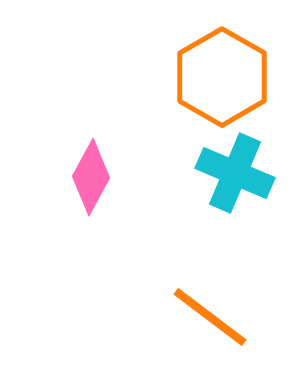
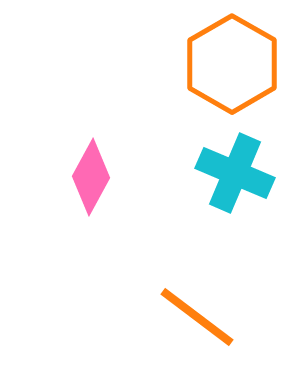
orange hexagon: moved 10 px right, 13 px up
orange line: moved 13 px left
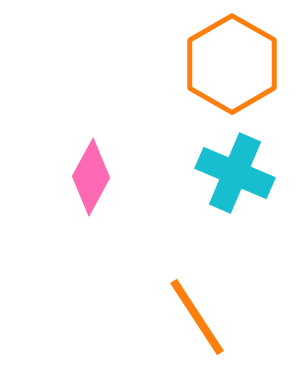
orange line: rotated 20 degrees clockwise
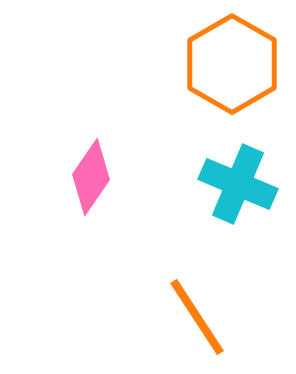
cyan cross: moved 3 px right, 11 px down
pink diamond: rotated 6 degrees clockwise
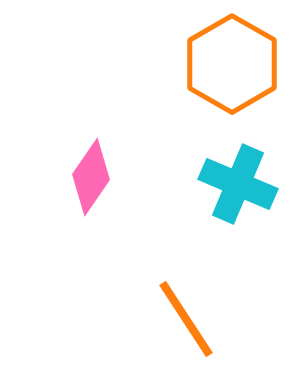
orange line: moved 11 px left, 2 px down
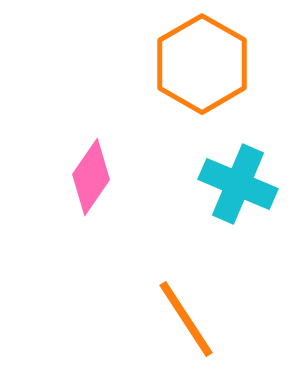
orange hexagon: moved 30 px left
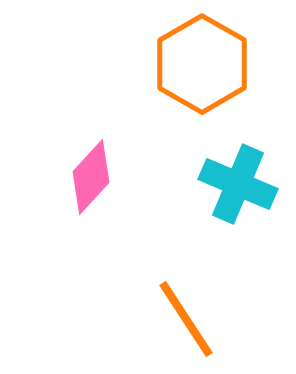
pink diamond: rotated 8 degrees clockwise
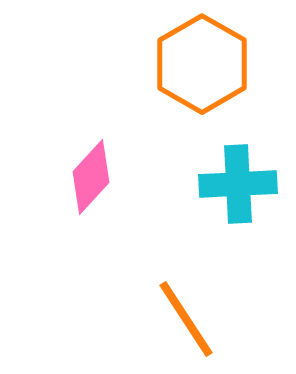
cyan cross: rotated 26 degrees counterclockwise
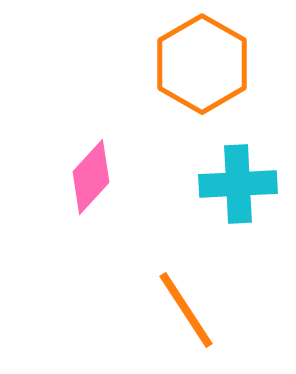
orange line: moved 9 px up
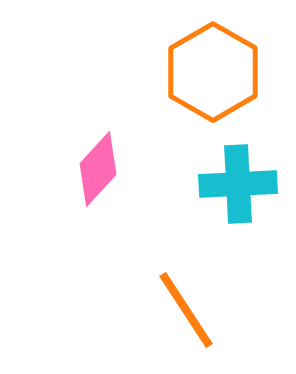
orange hexagon: moved 11 px right, 8 px down
pink diamond: moved 7 px right, 8 px up
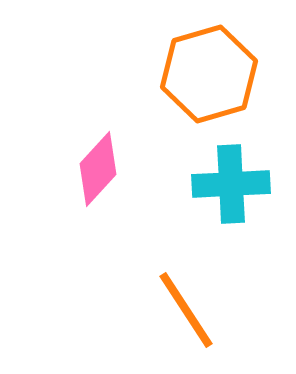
orange hexagon: moved 4 px left, 2 px down; rotated 14 degrees clockwise
cyan cross: moved 7 px left
